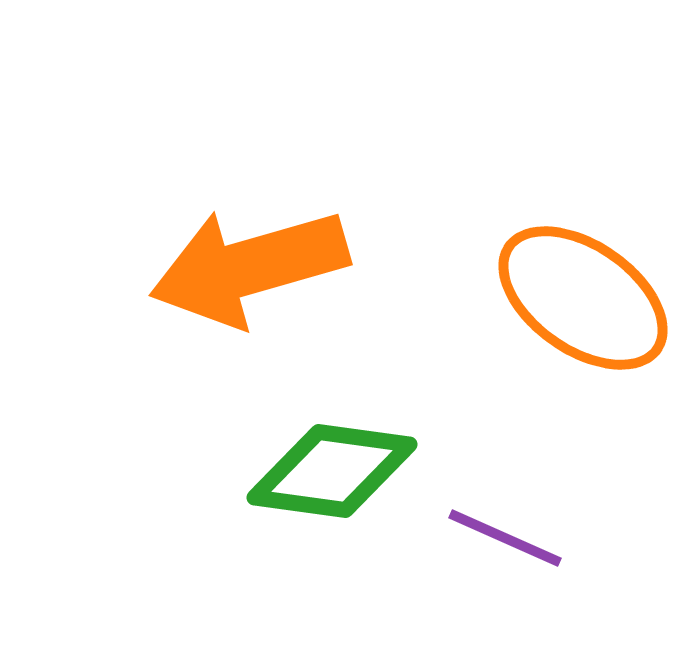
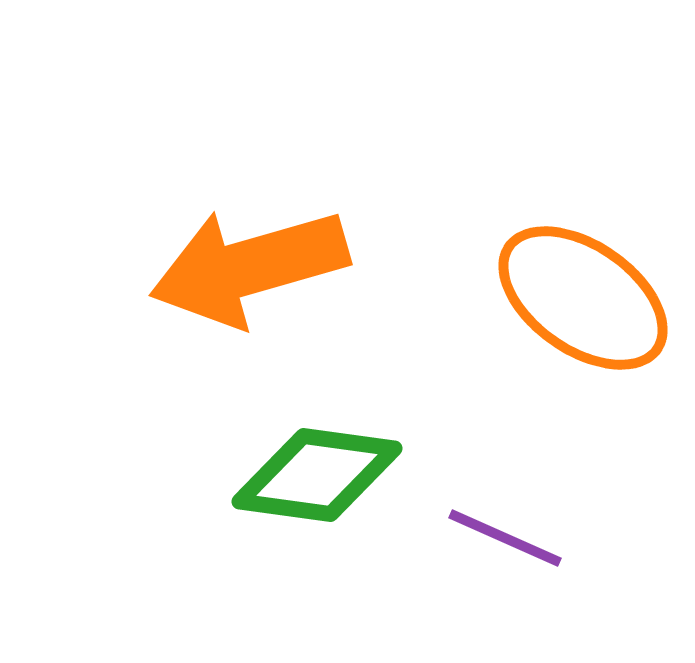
green diamond: moved 15 px left, 4 px down
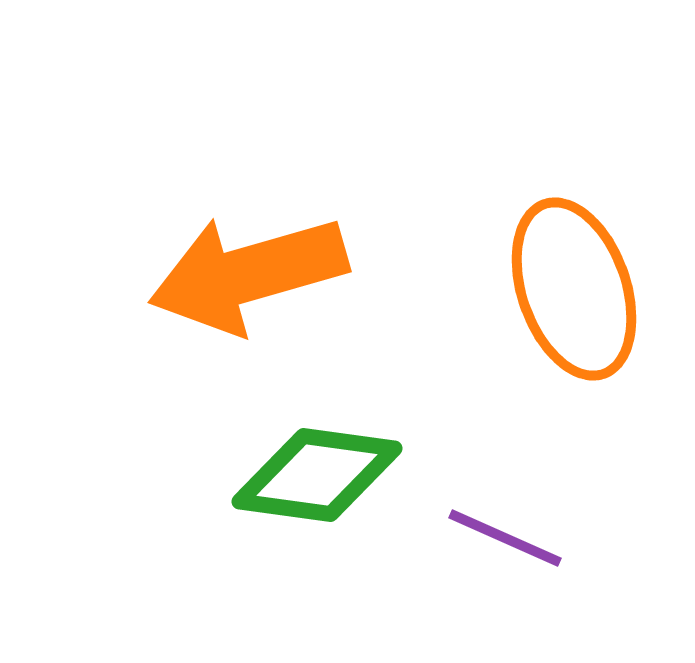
orange arrow: moved 1 px left, 7 px down
orange ellipse: moved 9 px left, 9 px up; rotated 36 degrees clockwise
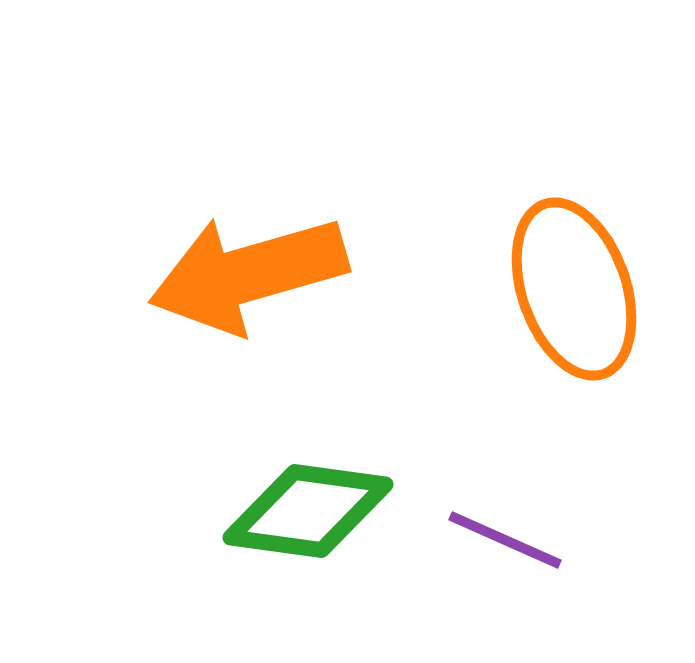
green diamond: moved 9 px left, 36 px down
purple line: moved 2 px down
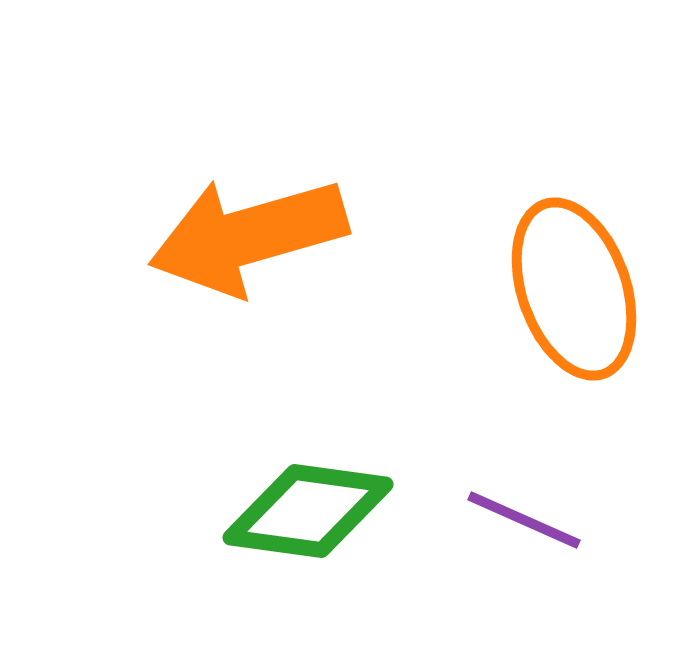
orange arrow: moved 38 px up
purple line: moved 19 px right, 20 px up
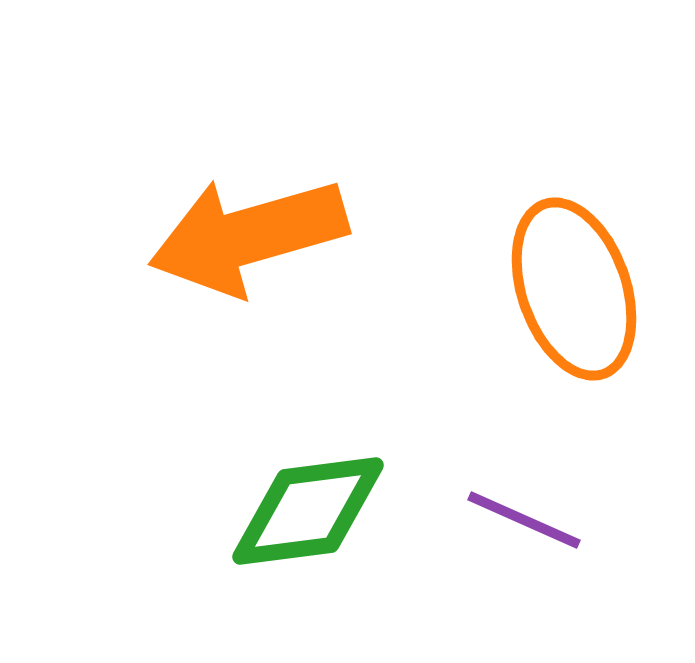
green diamond: rotated 15 degrees counterclockwise
